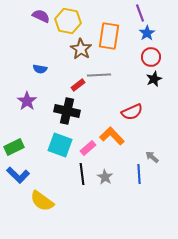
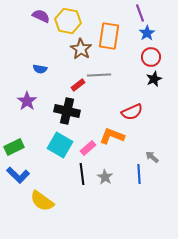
orange L-shape: rotated 25 degrees counterclockwise
cyan square: rotated 10 degrees clockwise
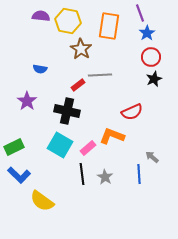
purple semicircle: rotated 18 degrees counterclockwise
orange rectangle: moved 10 px up
gray line: moved 1 px right
blue L-shape: moved 1 px right
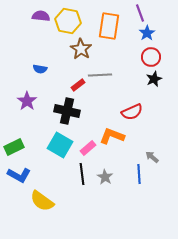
blue L-shape: rotated 15 degrees counterclockwise
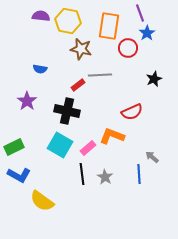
brown star: rotated 20 degrees counterclockwise
red circle: moved 23 px left, 9 px up
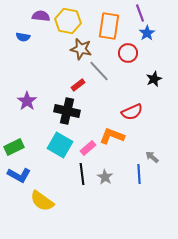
red circle: moved 5 px down
blue semicircle: moved 17 px left, 32 px up
gray line: moved 1 px left, 4 px up; rotated 50 degrees clockwise
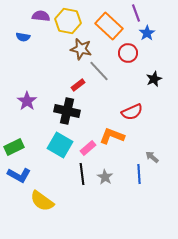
purple line: moved 4 px left
orange rectangle: rotated 56 degrees counterclockwise
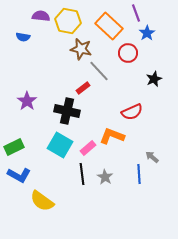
red rectangle: moved 5 px right, 3 px down
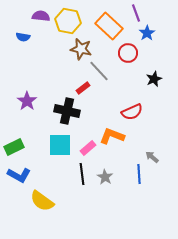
cyan square: rotated 30 degrees counterclockwise
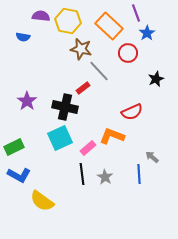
black star: moved 2 px right
black cross: moved 2 px left, 4 px up
cyan square: moved 7 px up; rotated 25 degrees counterclockwise
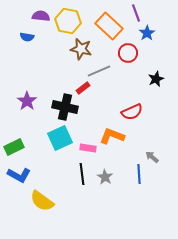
blue semicircle: moved 4 px right
gray line: rotated 70 degrees counterclockwise
pink rectangle: rotated 49 degrees clockwise
